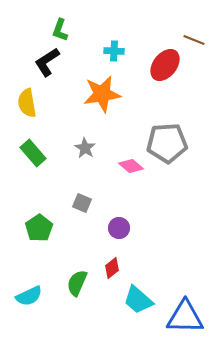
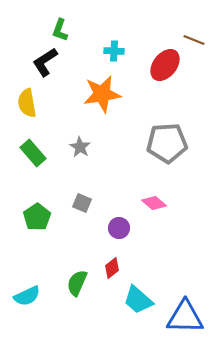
black L-shape: moved 2 px left
gray star: moved 5 px left, 1 px up
pink diamond: moved 23 px right, 37 px down
green pentagon: moved 2 px left, 11 px up
cyan semicircle: moved 2 px left
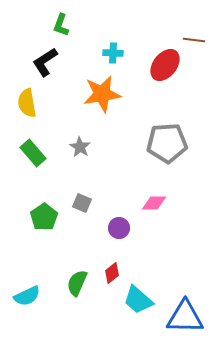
green L-shape: moved 1 px right, 5 px up
brown line: rotated 15 degrees counterclockwise
cyan cross: moved 1 px left, 2 px down
pink diamond: rotated 40 degrees counterclockwise
green pentagon: moved 7 px right
red diamond: moved 5 px down
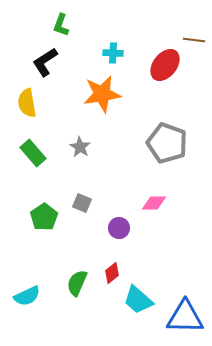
gray pentagon: rotated 24 degrees clockwise
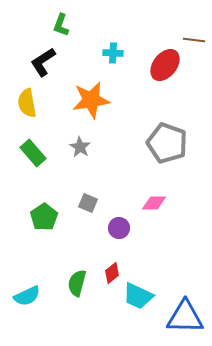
black L-shape: moved 2 px left
orange star: moved 11 px left, 6 px down
gray square: moved 6 px right
green semicircle: rotated 8 degrees counterclockwise
cyan trapezoid: moved 4 px up; rotated 16 degrees counterclockwise
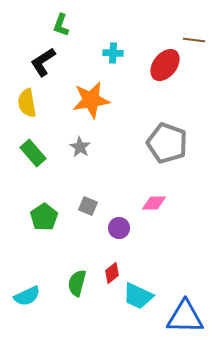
gray square: moved 3 px down
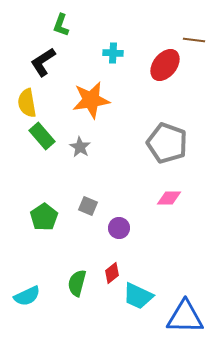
green rectangle: moved 9 px right, 17 px up
pink diamond: moved 15 px right, 5 px up
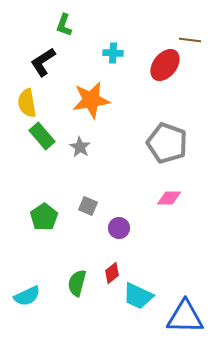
green L-shape: moved 3 px right
brown line: moved 4 px left
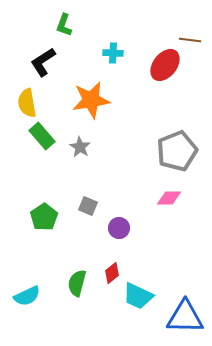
gray pentagon: moved 10 px right, 8 px down; rotated 30 degrees clockwise
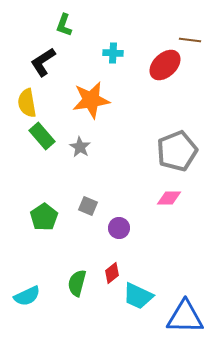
red ellipse: rotated 8 degrees clockwise
